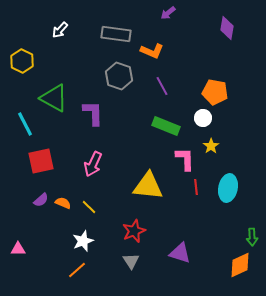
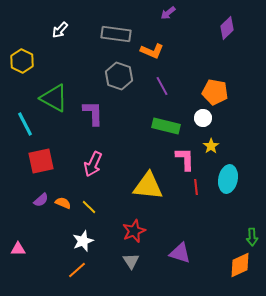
purple diamond: rotated 35 degrees clockwise
green rectangle: rotated 8 degrees counterclockwise
cyan ellipse: moved 9 px up
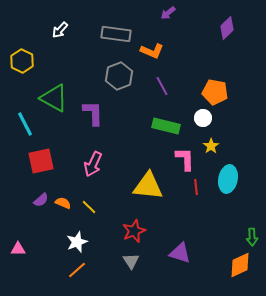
gray hexagon: rotated 20 degrees clockwise
white star: moved 6 px left, 1 px down
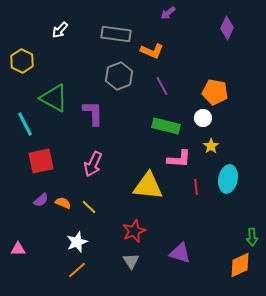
purple diamond: rotated 20 degrees counterclockwise
pink L-shape: moved 6 px left; rotated 95 degrees clockwise
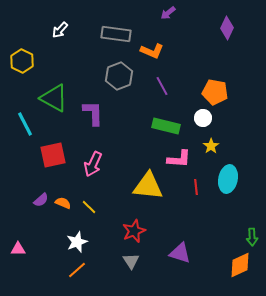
red square: moved 12 px right, 6 px up
